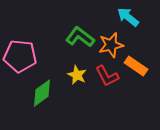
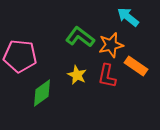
red L-shape: rotated 40 degrees clockwise
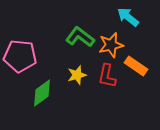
yellow star: rotated 30 degrees clockwise
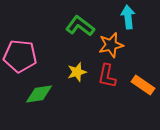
cyan arrow: rotated 45 degrees clockwise
green L-shape: moved 11 px up
orange rectangle: moved 7 px right, 19 px down
yellow star: moved 3 px up
green diamond: moved 3 px left, 1 px down; rotated 28 degrees clockwise
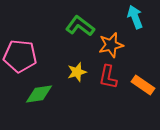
cyan arrow: moved 7 px right; rotated 15 degrees counterclockwise
red L-shape: moved 1 px right, 1 px down
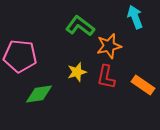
orange star: moved 2 px left, 1 px down
red L-shape: moved 2 px left
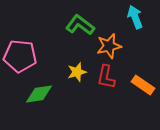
green L-shape: moved 1 px up
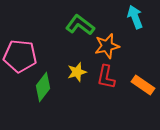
orange star: moved 2 px left
green diamond: moved 4 px right, 7 px up; rotated 44 degrees counterclockwise
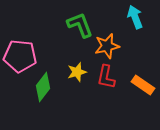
green L-shape: rotated 32 degrees clockwise
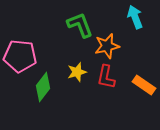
orange rectangle: moved 1 px right
